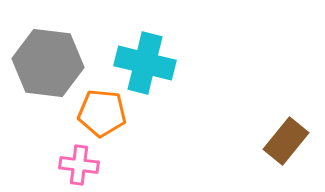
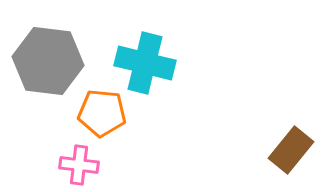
gray hexagon: moved 2 px up
brown rectangle: moved 5 px right, 9 px down
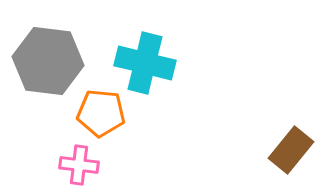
orange pentagon: moved 1 px left
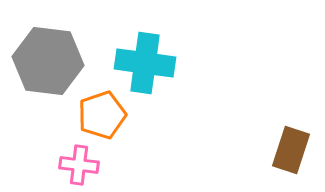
cyan cross: rotated 6 degrees counterclockwise
orange pentagon: moved 1 px right, 2 px down; rotated 24 degrees counterclockwise
brown rectangle: rotated 21 degrees counterclockwise
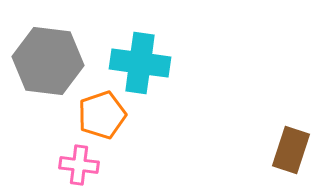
cyan cross: moved 5 px left
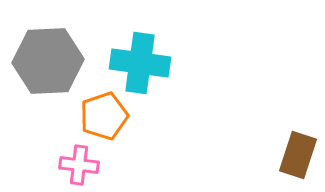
gray hexagon: rotated 10 degrees counterclockwise
orange pentagon: moved 2 px right, 1 px down
brown rectangle: moved 7 px right, 5 px down
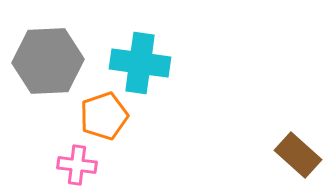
brown rectangle: rotated 66 degrees counterclockwise
pink cross: moved 2 px left
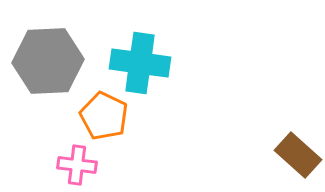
orange pentagon: rotated 27 degrees counterclockwise
